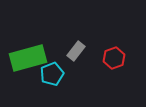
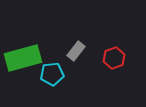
green rectangle: moved 5 px left
cyan pentagon: rotated 15 degrees clockwise
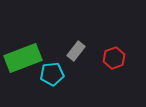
green rectangle: rotated 6 degrees counterclockwise
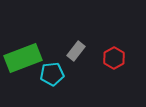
red hexagon: rotated 10 degrees counterclockwise
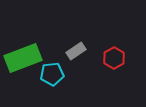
gray rectangle: rotated 18 degrees clockwise
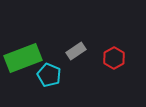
cyan pentagon: moved 3 px left, 1 px down; rotated 30 degrees clockwise
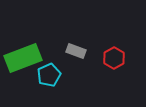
gray rectangle: rotated 54 degrees clockwise
cyan pentagon: rotated 25 degrees clockwise
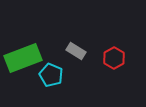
gray rectangle: rotated 12 degrees clockwise
cyan pentagon: moved 2 px right; rotated 25 degrees counterclockwise
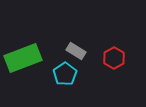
cyan pentagon: moved 14 px right, 1 px up; rotated 15 degrees clockwise
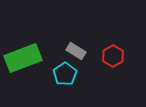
red hexagon: moved 1 px left, 2 px up
